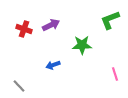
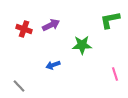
green L-shape: rotated 10 degrees clockwise
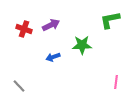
blue arrow: moved 8 px up
pink line: moved 1 px right, 8 px down; rotated 24 degrees clockwise
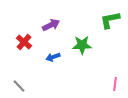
red cross: moved 13 px down; rotated 21 degrees clockwise
pink line: moved 1 px left, 2 px down
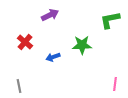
purple arrow: moved 1 px left, 10 px up
red cross: moved 1 px right
gray line: rotated 32 degrees clockwise
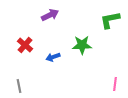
red cross: moved 3 px down
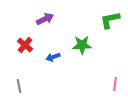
purple arrow: moved 5 px left, 4 px down
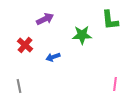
green L-shape: rotated 85 degrees counterclockwise
green star: moved 10 px up
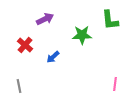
blue arrow: rotated 24 degrees counterclockwise
